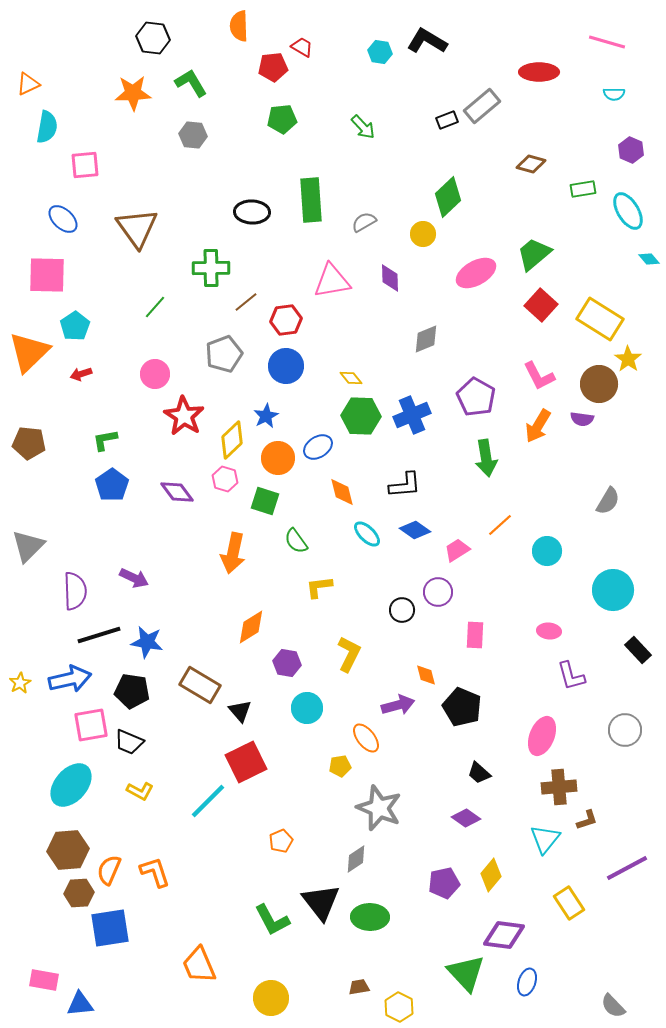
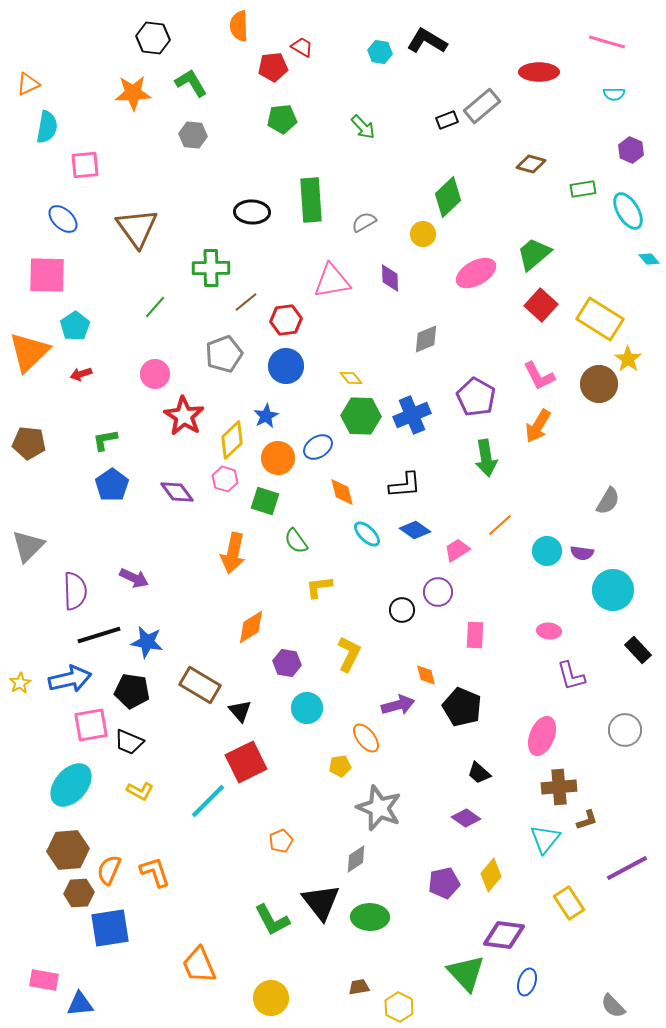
purple semicircle at (582, 419): moved 134 px down
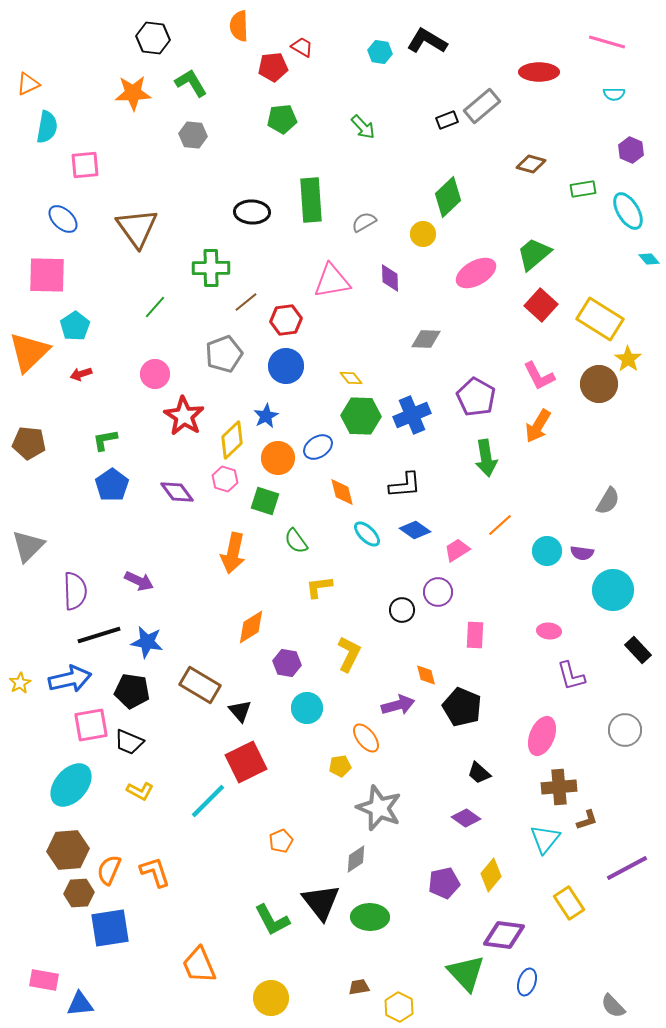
gray diamond at (426, 339): rotated 24 degrees clockwise
purple arrow at (134, 578): moved 5 px right, 3 px down
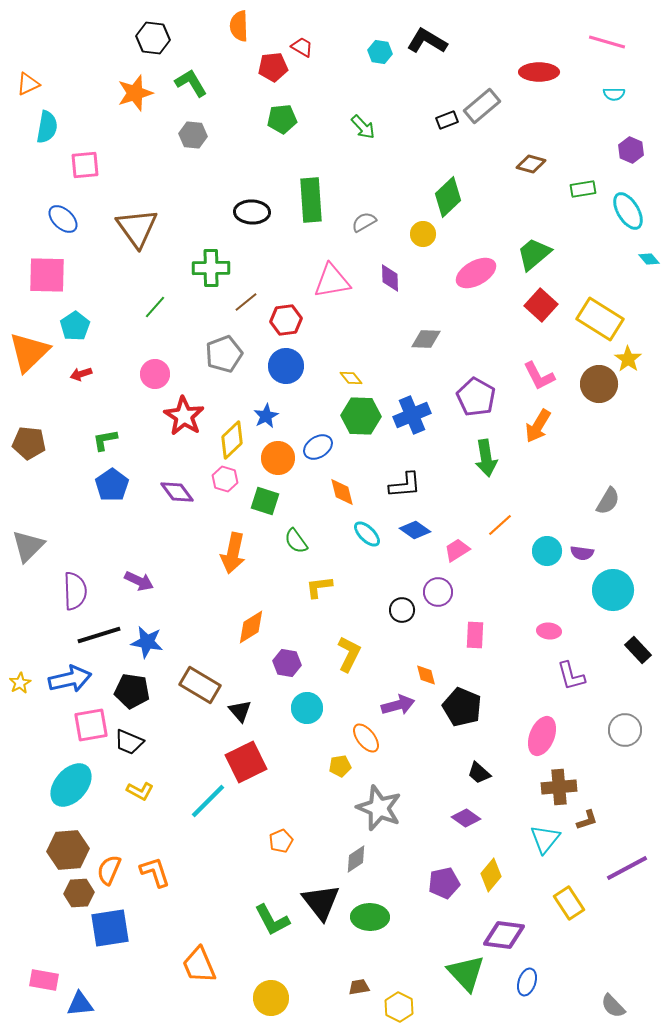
orange star at (133, 93): moved 2 px right; rotated 15 degrees counterclockwise
